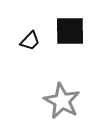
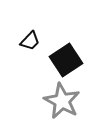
black square: moved 4 px left, 29 px down; rotated 32 degrees counterclockwise
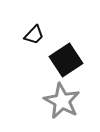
black trapezoid: moved 4 px right, 6 px up
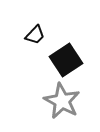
black trapezoid: moved 1 px right
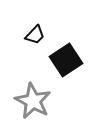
gray star: moved 29 px left
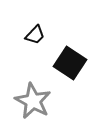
black square: moved 4 px right, 3 px down; rotated 24 degrees counterclockwise
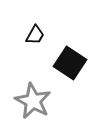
black trapezoid: rotated 15 degrees counterclockwise
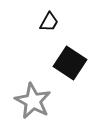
black trapezoid: moved 14 px right, 13 px up
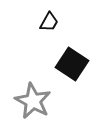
black square: moved 2 px right, 1 px down
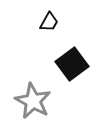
black square: rotated 20 degrees clockwise
